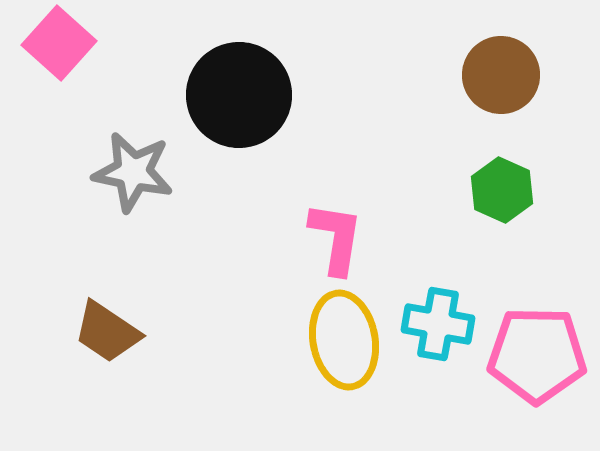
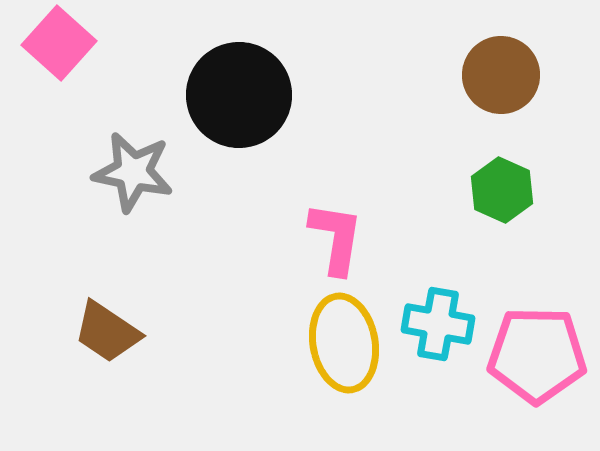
yellow ellipse: moved 3 px down
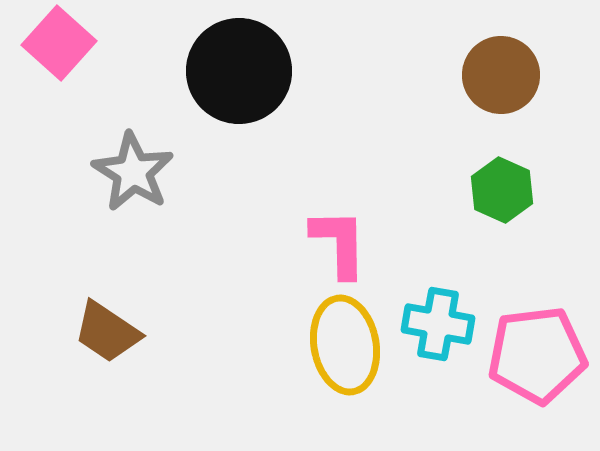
black circle: moved 24 px up
gray star: rotated 20 degrees clockwise
pink L-shape: moved 3 px right, 5 px down; rotated 10 degrees counterclockwise
yellow ellipse: moved 1 px right, 2 px down
pink pentagon: rotated 8 degrees counterclockwise
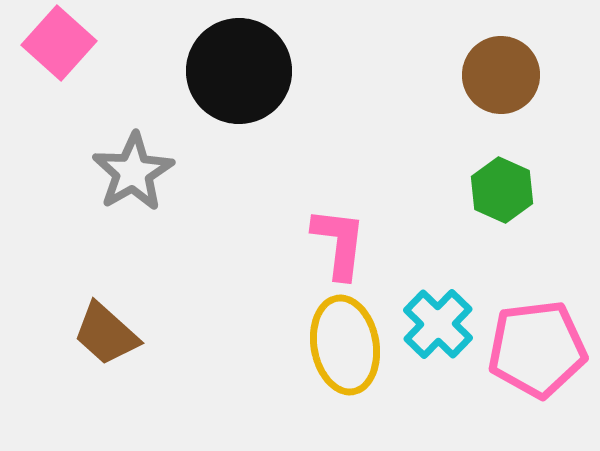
gray star: rotated 10 degrees clockwise
pink L-shape: rotated 8 degrees clockwise
cyan cross: rotated 34 degrees clockwise
brown trapezoid: moved 1 px left, 2 px down; rotated 8 degrees clockwise
pink pentagon: moved 6 px up
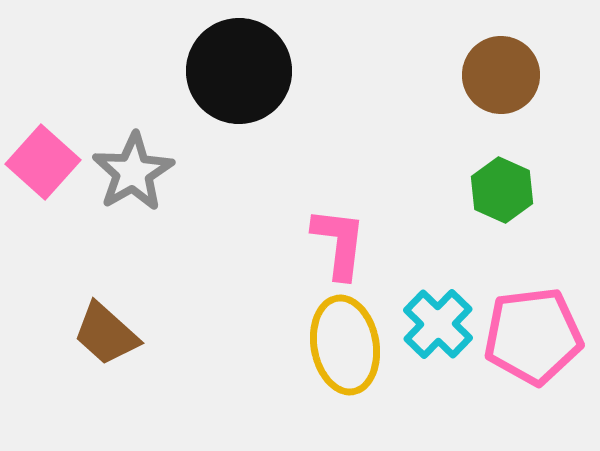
pink square: moved 16 px left, 119 px down
pink pentagon: moved 4 px left, 13 px up
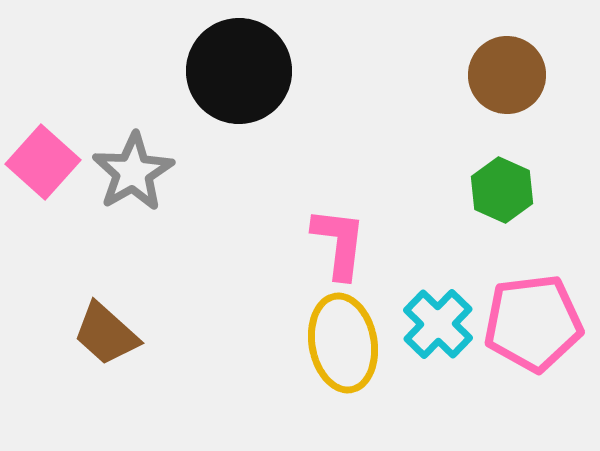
brown circle: moved 6 px right
pink pentagon: moved 13 px up
yellow ellipse: moved 2 px left, 2 px up
